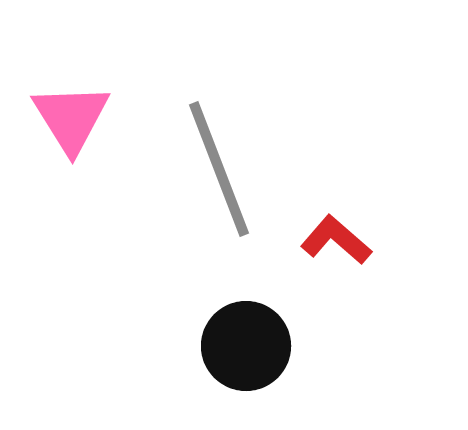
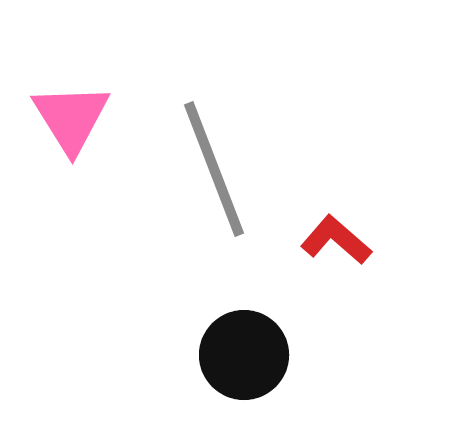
gray line: moved 5 px left
black circle: moved 2 px left, 9 px down
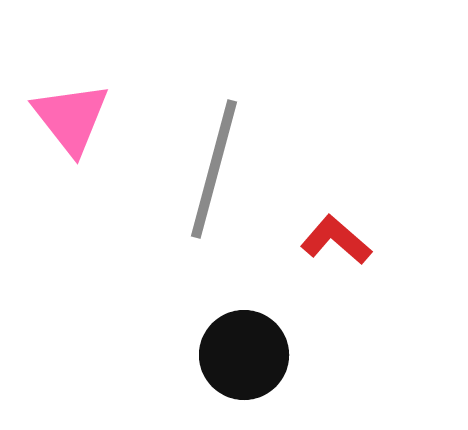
pink triangle: rotated 6 degrees counterclockwise
gray line: rotated 36 degrees clockwise
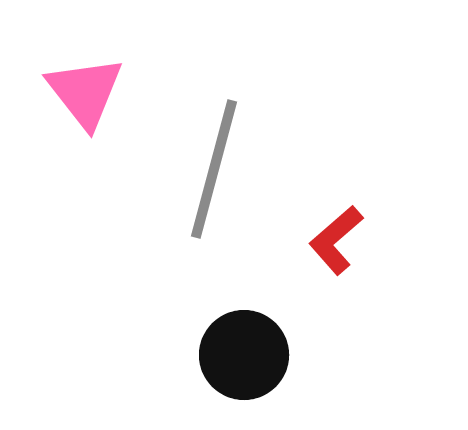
pink triangle: moved 14 px right, 26 px up
red L-shape: rotated 82 degrees counterclockwise
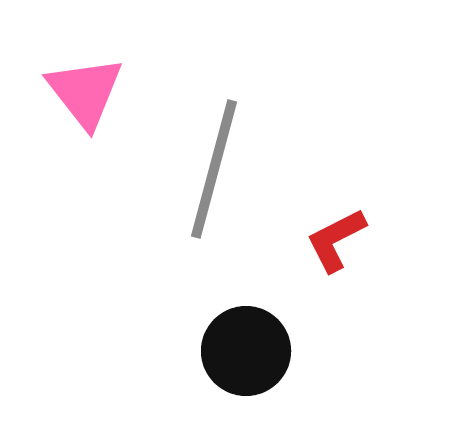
red L-shape: rotated 14 degrees clockwise
black circle: moved 2 px right, 4 px up
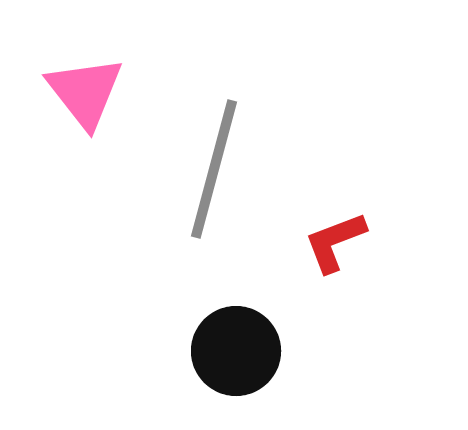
red L-shape: moved 1 px left, 2 px down; rotated 6 degrees clockwise
black circle: moved 10 px left
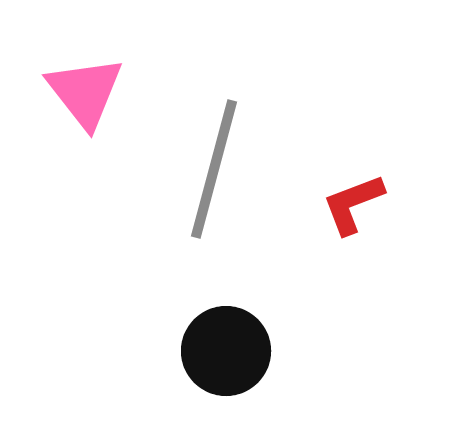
red L-shape: moved 18 px right, 38 px up
black circle: moved 10 px left
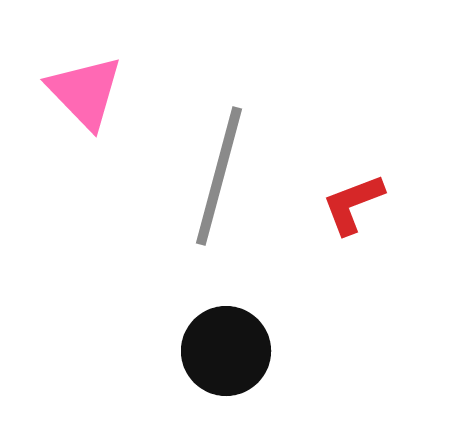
pink triangle: rotated 6 degrees counterclockwise
gray line: moved 5 px right, 7 px down
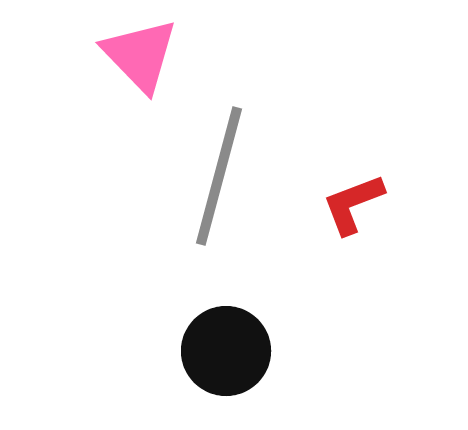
pink triangle: moved 55 px right, 37 px up
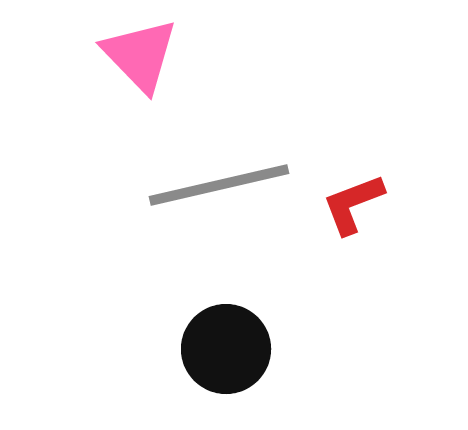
gray line: moved 9 px down; rotated 62 degrees clockwise
black circle: moved 2 px up
